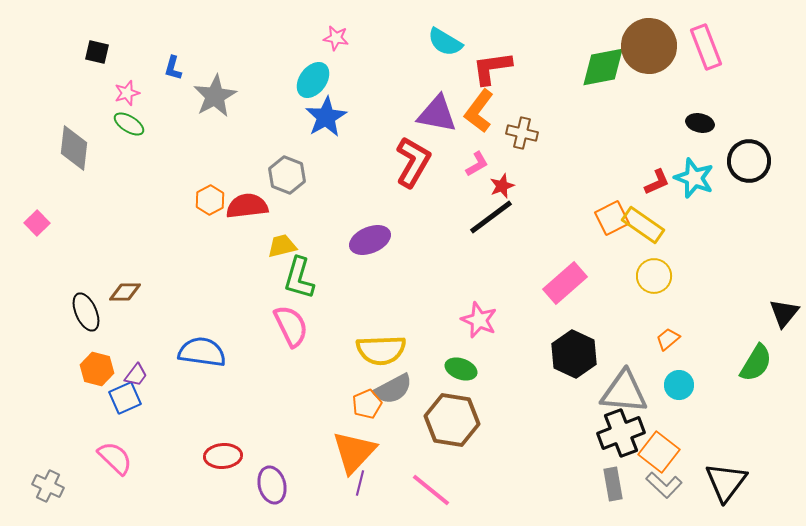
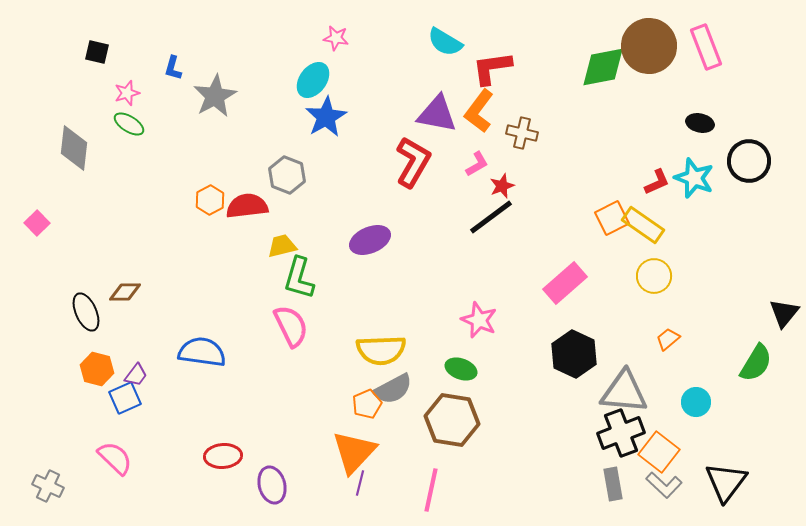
cyan circle at (679, 385): moved 17 px right, 17 px down
pink line at (431, 490): rotated 63 degrees clockwise
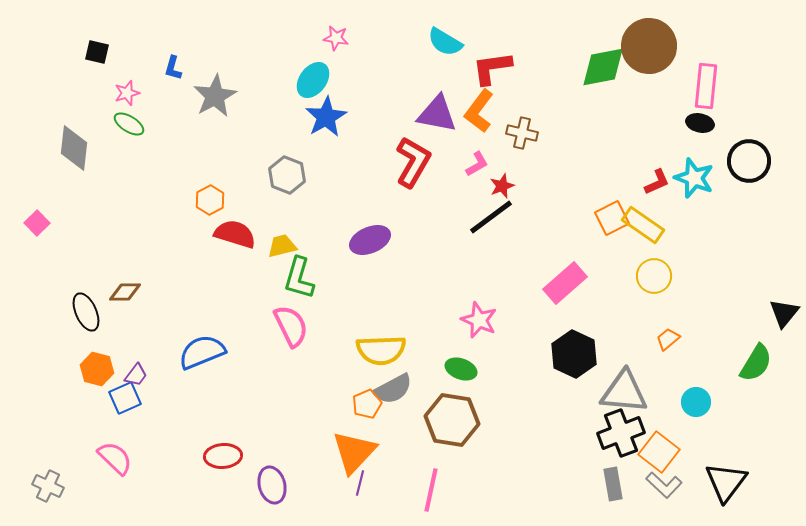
pink rectangle at (706, 47): moved 39 px down; rotated 27 degrees clockwise
red semicircle at (247, 206): moved 12 px left, 28 px down; rotated 24 degrees clockwise
blue semicircle at (202, 352): rotated 30 degrees counterclockwise
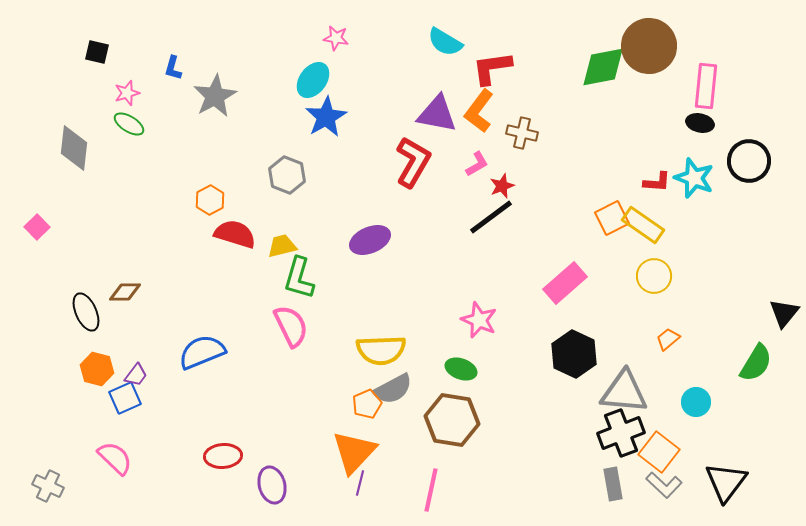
red L-shape at (657, 182): rotated 28 degrees clockwise
pink square at (37, 223): moved 4 px down
